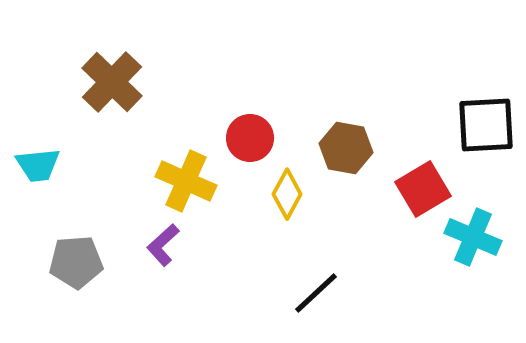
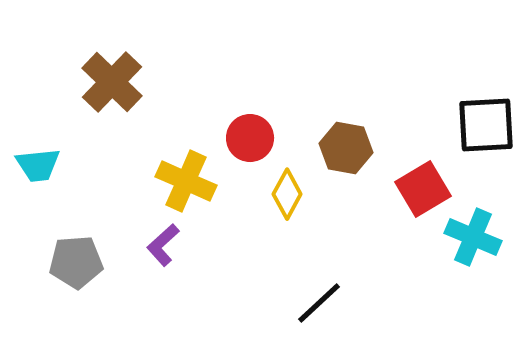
black line: moved 3 px right, 10 px down
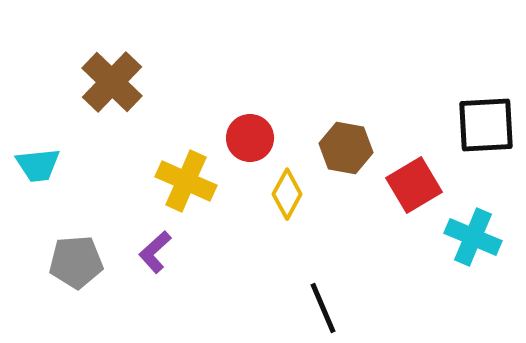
red square: moved 9 px left, 4 px up
purple L-shape: moved 8 px left, 7 px down
black line: moved 4 px right, 5 px down; rotated 70 degrees counterclockwise
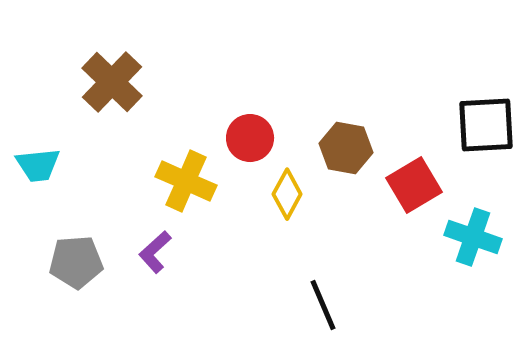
cyan cross: rotated 4 degrees counterclockwise
black line: moved 3 px up
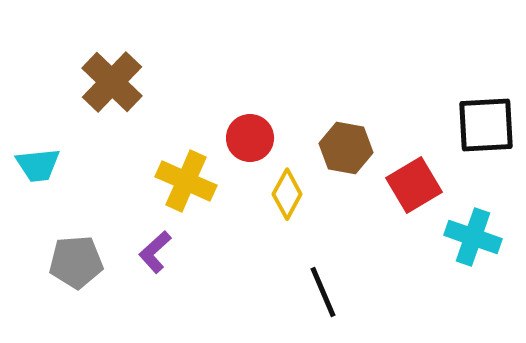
black line: moved 13 px up
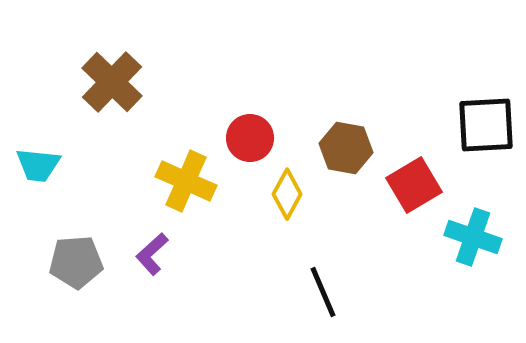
cyan trapezoid: rotated 12 degrees clockwise
purple L-shape: moved 3 px left, 2 px down
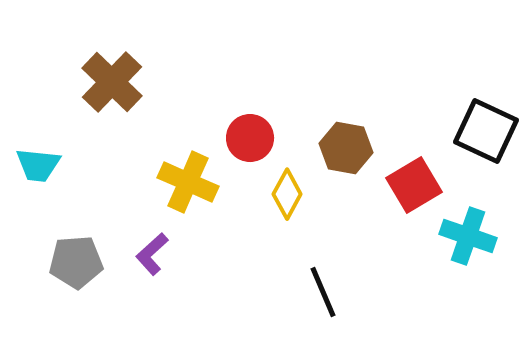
black square: moved 6 px down; rotated 28 degrees clockwise
yellow cross: moved 2 px right, 1 px down
cyan cross: moved 5 px left, 1 px up
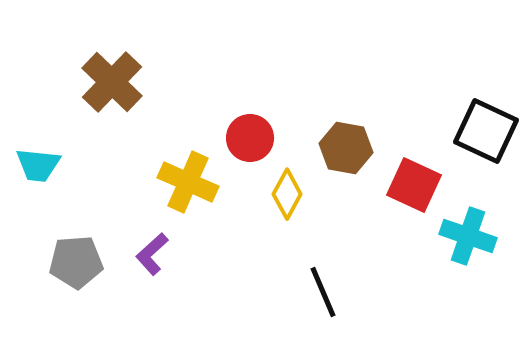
red square: rotated 34 degrees counterclockwise
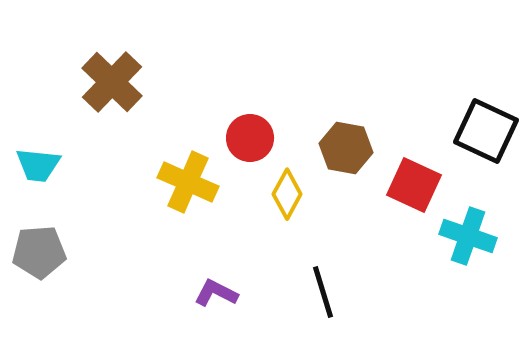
purple L-shape: moved 64 px right, 39 px down; rotated 69 degrees clockwise
gray pentagon: moved 37 px left, 10 px up
black line: rotated 6 degrees clockwise
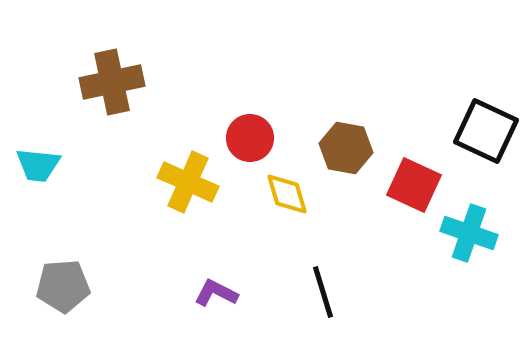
brown cross: rotated 34 degrees clockwise
yellow diamond: rotated 45 degrees counterclockwise
cyan cross: moved 1 px right, 3 px up
gray pentagon: moved 24 px right, 34 px down
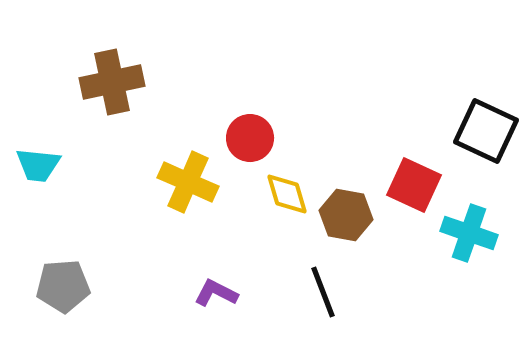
brown hexagon: moved 67 px down
black line: rotated 4 degrees counterclockwise
